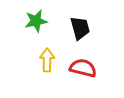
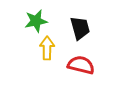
yellow arrow: moved 12 px up
red semicircle: moved 2 px left, 3 px up
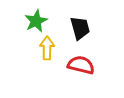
green star: rotated 15 degrees counterclockwise
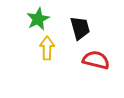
green star: moved 2 px right, 2 px up
red semicircle: moved 15 px right, 5 px up
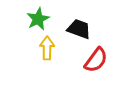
black trapezoid: moved 1 px left, 1 px down; rotated 55 degrees counterclockwise
red semicircle: rotated 112 degrees clockwise
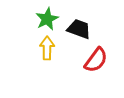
green star: moved 9 px right
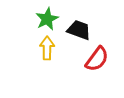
black trapezoid: moved 1 px down
red semicircle: moved 1 px right, 1 px up
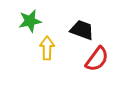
green star: moved 17 px left, 2 px down; rotated 15 degrees clockwise
black trapezoid: moved 3 px right
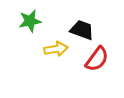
yellow arrow: moved 9 px right, 1 px down; rotated 80 degrees clockwise
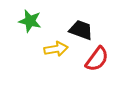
green star: rotated 25 degrees clockwise
black trapezoid: moved 1 px left
